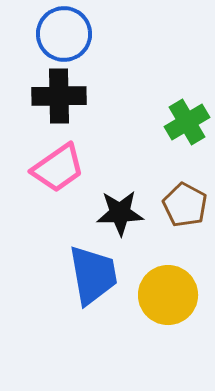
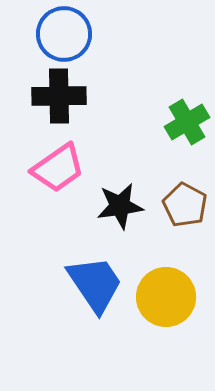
black star: moved 7 px up; rotated 6 degrees counterclockwise
blue trapezoid: moved 2 px right, 9 px down; rotated 24 degrees counterclockwise
yellow circle: moved 2 px left, 2 px down
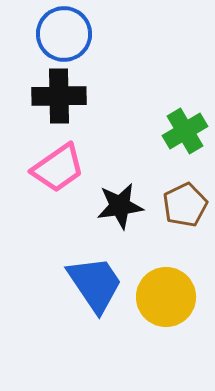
green cross: moved 2 px left, 9 px down
brown pentagon: rotated 18 degrees clockwise
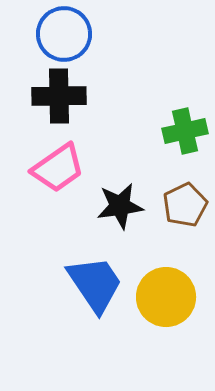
green cross: rotated 18 degrees clockwise
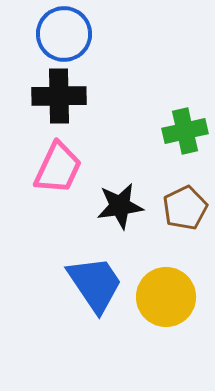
pink trapezoid: rotated 30 degrees counterclockwise
brown pentagon: moved 3 px down
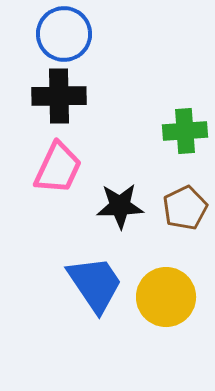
green cross: rotated 9 degrees clockwise
black star: rotated 6 degrees clockwise
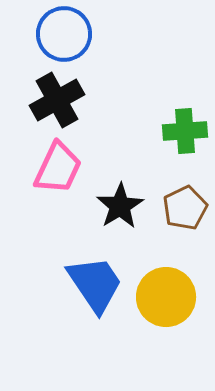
black cross: moved 2 px left, 4 px down; rotated 28 degrees counterclockwise
black star: rotated 30 degrees counterclockwise
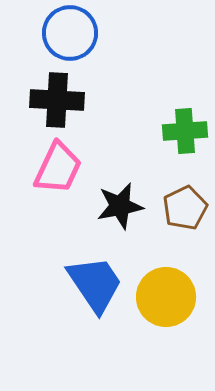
blue circle: moved 6 px right, 1 px up
black cross: rotated 32 degrees clockwise
black star: rotated 21 degrees clockwise
